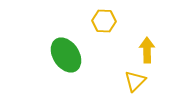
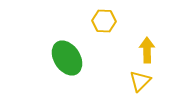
green ellipse: moved 1 px right, 3 px down
yellow triangle: moved 5 px right
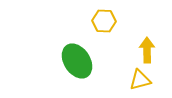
green ellipse: moved 10 px right, 3 px down
yellow triangle: moved 1 px up; rotated 30 degrees clockwise
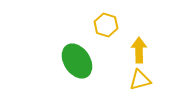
yellow hexagon: moved 2 px right, 4 px down; rotated 15 degrees clockwise
yellow arrow: moved 8 px left
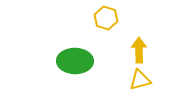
yellow hexagon: moved 7 px up
green ellipse: moved 2 px left; rotated 56 degrees counterclockwise
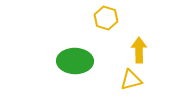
yellow triangle: moved 9 px left
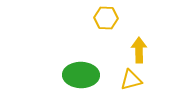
yellow hexagon: rotated 15 degrees counterclockwise
green ellipse: moved 6 px right, 14 px down
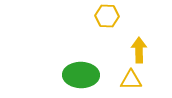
yellow hexagon: moved 1 px right, 2 px up
yellow triangle: rotated 15 degrees clockwise
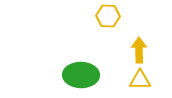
yellow hexagon: moved 1 px right
yellow triangle: moved 9 px right
